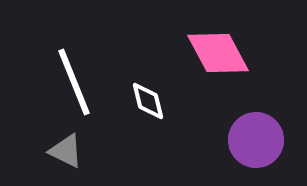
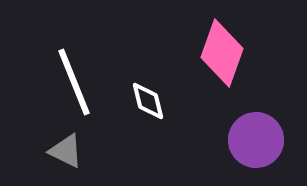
pink diamond: moved 4 px right; rotated 48 degrees clockwise
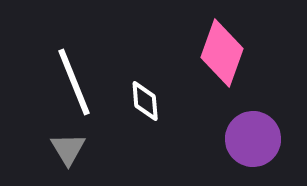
white diamond: moved 3 px left; rotated 9 degrees clockwise
purple circle: moved 3 px left, 1 px up
gray triangle: moved 2 px right, 2 px up; rotated 33 degrees clockwise
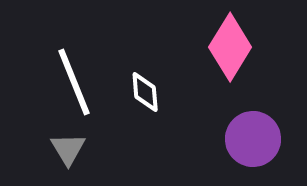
pink diamond: moved 8 px right, 6 px up; rotated 12 degrees clockwise
white diamond: moved 9 px up
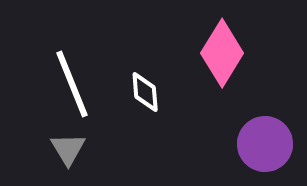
pink diamond: moved 8 px left, 6 px down
white line: moved 2 px left, 2 px down
purple circle: moved 12 px right, 5 px down
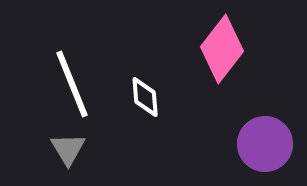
pink diamond: moved 4 px up; rotated 6 degrees clockwise
white diamond: moved 5 px down
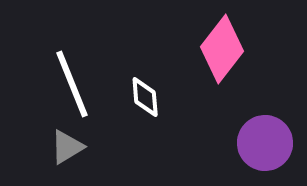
purple circle: moved 1 px up
gray triangle: moved 1 px left, 2 px up; rotated 30 degrees clockwise
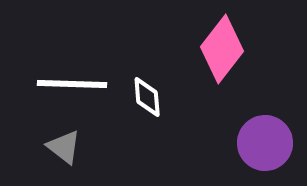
white line: rotated 66 degrees counterclockwise
white diamond: moved 2 px right
gray triangle: moved 3 px left; rotated 51 degrees counterclockwise
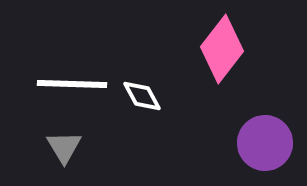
white diamond: moved 5 px left, 1 px up; rotated 24 degrees counterclockwise
gray triangle: rotated 21 degrees clockwise
